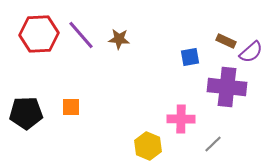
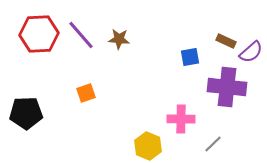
orange square: moved 15 px right, 14 px up; rotated 18 degrees counterclockwise
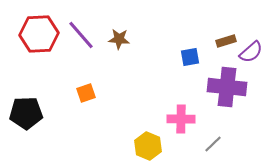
brown rectangle: rotated 42 degrees counterclockwise
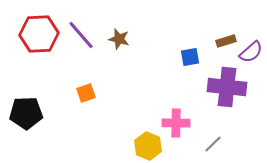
brown star: rotated 10 degrees clockwise
pink cross: moved 5 px left, 4 px down
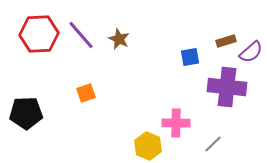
brown star: rotated 10 degrees clockwise
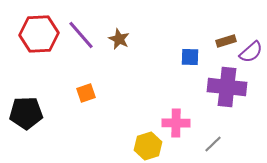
blue square: rotated 12 degrees clockwise
yellow hexagon: rotated 20 degrees clockwise
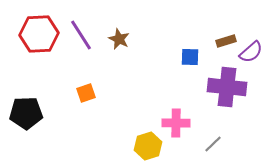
purple line: rotated 8 degrees clockwise
